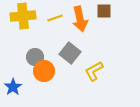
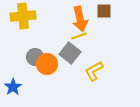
yellow line: moved 24 px right, 18 px down
orange circle: moved 3 px right, 7 px up
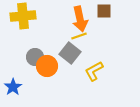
orange circle: moved 2 px down
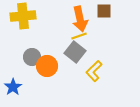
gray square: moved 5 px right, 1 px up
gray circle: moved 3 px left
yellow L-shape: rotated 15 degrees counterclockwise
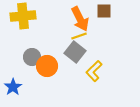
orange arrow: rotated 15 degrees counterclockwise
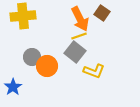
brown square: moved 2 px left, 2 px down; rotated 35 degrees clockwise
yellow L-shape: rotated 115 degrees counterclockwise
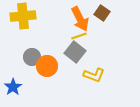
yellow L-shape: moved 4 px down
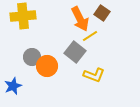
yellow line: moved 11 px right; rotated 14 degrees counterclockwise
blue star: moved 1 px up; rotated 12 degrees clockwise
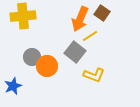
orange arrow: rotated 50 degrees clockwise
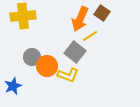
yellow L-shape: moved 26 px left
